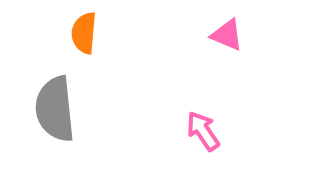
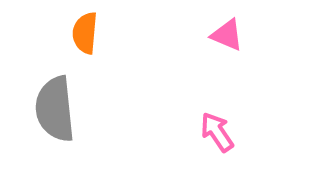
orange semicircle: moved 1 px right
pink arrow: moved 14 px right, 1 px down
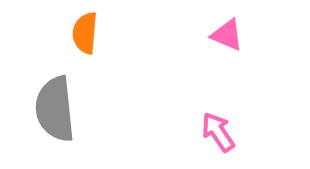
pink arrow: moved 1 px right
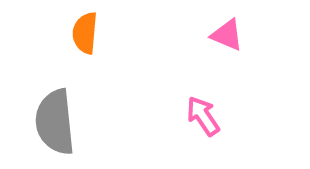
gray semicircle: moved 13 px down
pink arrow: moved 15 px left, 16 px up
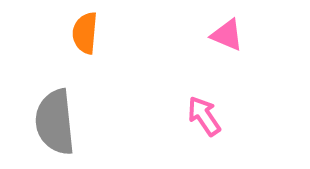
pink arrow: moved 1 px right
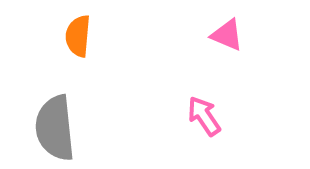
orange semicircle: moved 7 px left, 3 px down
gray semicircle: moved 6 px down
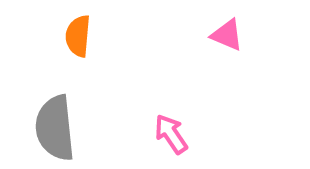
pink arrow: moved 33 px left, 18 px down
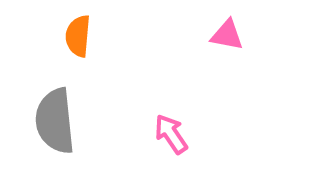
pink triangle: rotated 12 degrees counterclockwise
gray semicircle: moved 7 px up
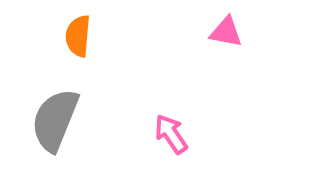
pink triangle: moved 1 px left, 3 px up
gray semicircle: moved 1 px up; rotated 28 degrees clockwise
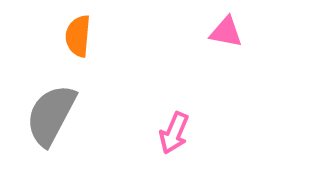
gray semicircle: moved 4 px left, 5 px up; rotated 6 degrees clockwise
pink arrow: moved 3 px right, 1 px up; rotated 123 degrees counterclockwise
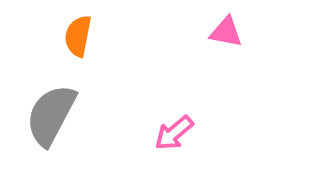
orange semicircle: rotated 6 degrees clockwise
pink arrow: rotated 27 degrees clockwise
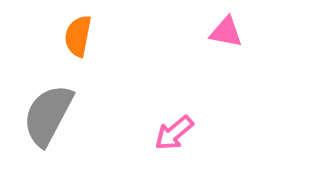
gray semicircle: moved 3 px left
